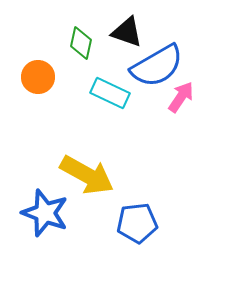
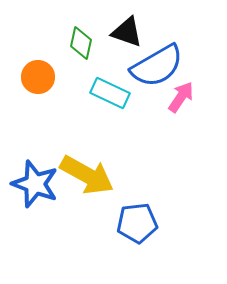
blue star: moved 10 px left, 29 px up
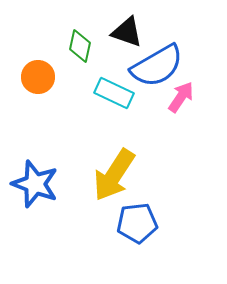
green diamond: moved 1 px left, 3 px down
cyan rectangle: moved 4 px right
yellow arrow: moved 27 px right; rotated 94 degrees clockwise
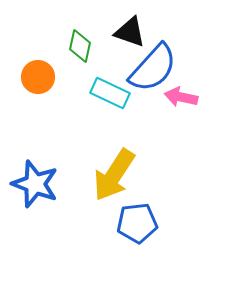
black triangle: moved 3 px right
blue semicircle: moved 4 px left, 2 px down; rotated 18 degrees counterclockwise
cyan rectangle: moved 4 px left
pink arrow: rotated 112 degrees counterclockwise
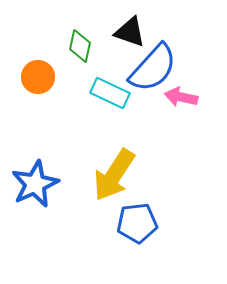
blue star: rotated 27 degrees clockwise
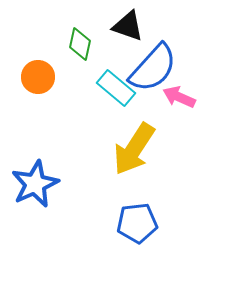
black triangle: moved 2 px left, 6 px up
green diamond: moved 2 px up
cyan rectangle: moved 6 px right, 5 px up; rotated 15 degrees clockwise
pink arrow: moved 2 px left; rotated 12 degrees clockwise
yellow arrow: moved 20 px right, 26 px up
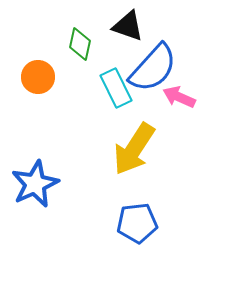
cyan rectangle: rotated 24 degrees clockwise
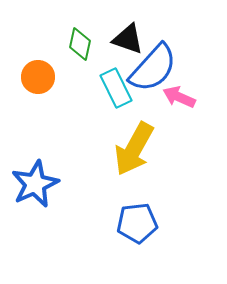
black triangle: moved 13 px down
yellow arrow: rotated 4 degrees counterclockwise
